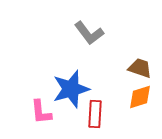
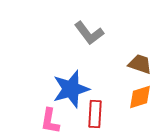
brown trapezoid: moved 4 px up
pink L-shape: moved 9 px right, 9 px down; rotated 16 degrees clockwise
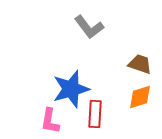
gray L-shape: moved 6 px up
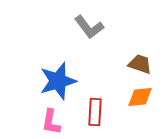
blue star: moved 13 px left, 8 px up
orange diamond: rotated 12 degrees clockwise
red rectangle: moved 2 px up
pink L-shape: moved 1 px right, 1 px down
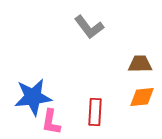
brown trapezoid: rotated 20 degrees counterclockwise
blue star: moved 25 px left, 16 px down; rotated 9 degrees clockwise
orange diamond: moved 2 px right
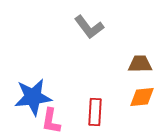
pink L-shape: moved 1 px up
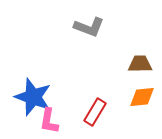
gray L-shape: rotated 32 degrees counterclockwise
blue star: rotated 27 degrees clockwise
red rectangle: rotated 28 degrees clockwise
pink L-shape: moved 2 px left
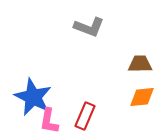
blue star: rotated 6 degrees clockwise
red rectangle: moved 10 px left, 4 px down; rotated 8 degrees counterclockwise
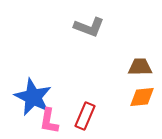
brown trapezoid: moved 3 px down
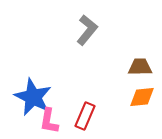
gray L-shape: moved 2 px left, 3 px down; rotated 72 degrees counterclockwise
